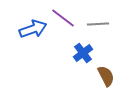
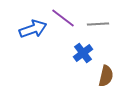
brown semicircle: rotated 40 degrees clockwise
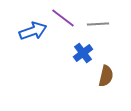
blue arrow: moved 2 px down
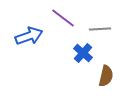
gray line: moved 2 px right, 5 px down
blue arrow: moved 4 px left, 5 px down
blue cross: rotated 12 degrees counterclockwise
